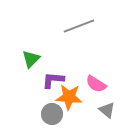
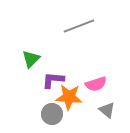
pink semicircle: rotated 50 degrees counterclockwise
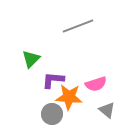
gray line: moved 1 px left
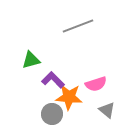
green triangle: moved 1 px down; rotated 30 degrees clockwise
purple L-shape: rotated 40 degrees clockwise
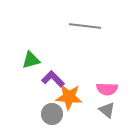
gray line: moved 7 px right; rotated 28 degrees clockwise
purple L-shape: moved 1 px up
pink semicircle: moved 11 px right, 5 px down; rotated 20 degrees clockwise
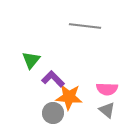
green triangle: rotated 36 degrees counterclockwise
gray circle: moved 1 px right, 1 px up
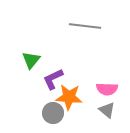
purple L-shape: rotated 70 degrees counterclockwise
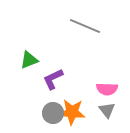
gray line: rotated 16 degrees clockwise
green triangle: moved 2 px left; rotated 30 degrees clockwise
orange star: moved 3 px right, 15 px down
gray triangle: rotated 12 degrees clockwise
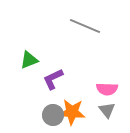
gray circle: moved 2 px down
